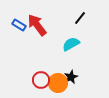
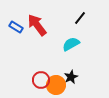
blue rectangle: moved 3 px left, 2 px down
orange circle: moved 2 px left, 2 px down
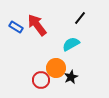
orange circle: moved 17 px up
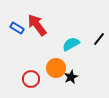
black line: moved 19 px right, 21 px down
blue rectangle: moved 1 px right, 1 px down
red circle: moved 10 px left, 1 px up
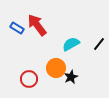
black line: moved 5 px down
red circle: moved 2 px left
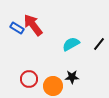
red arrow: moved 4 px left
orange circle: moved 3 px left, 18 px down
black star: moved 1 px right; rotated 24 degrees clockwise
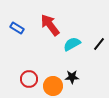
red arrow: moved 17 px right
cyan semicircle: moved 1 px right
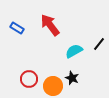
cyan semicircle: moved 2 px right, 7 px down
black star: moved 1 px down; rotated 24 degrees clockwise
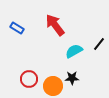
red arrow: moved 5 px right
black star: rotated 24 degrees counterclockwise
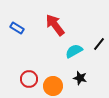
black star: moved 8 px right; rotated 16 degrees clockwise
